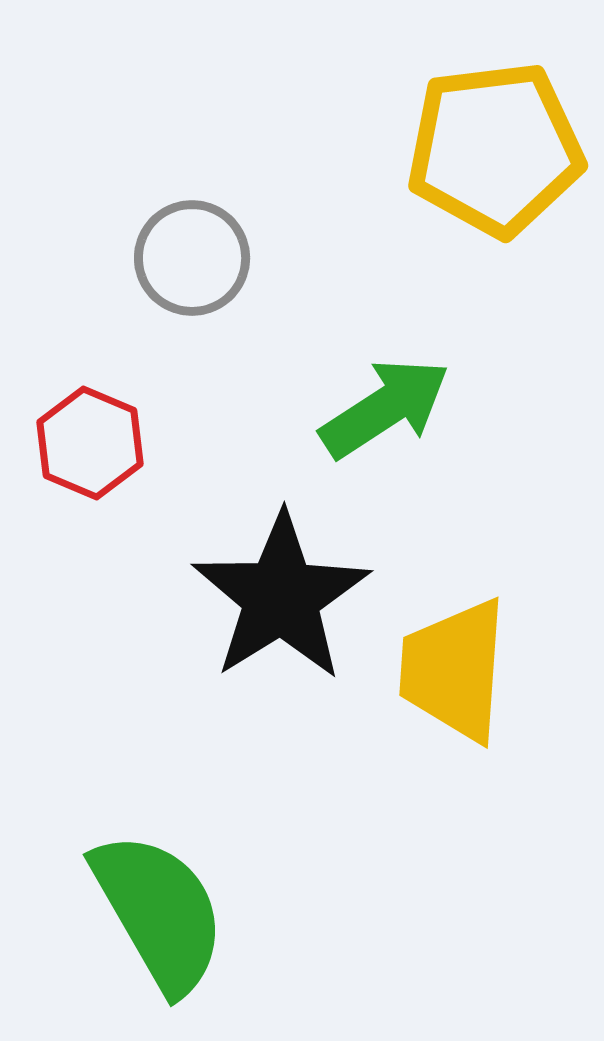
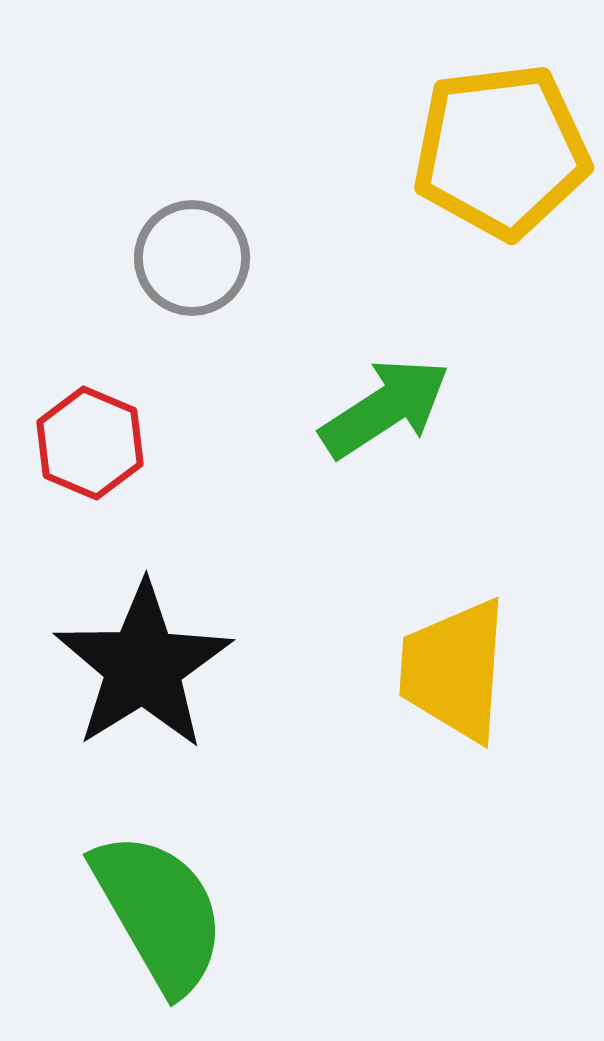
yellow pentagon: moved 6 px right, 2 px down
black star: moved 138 px left, 69 px down
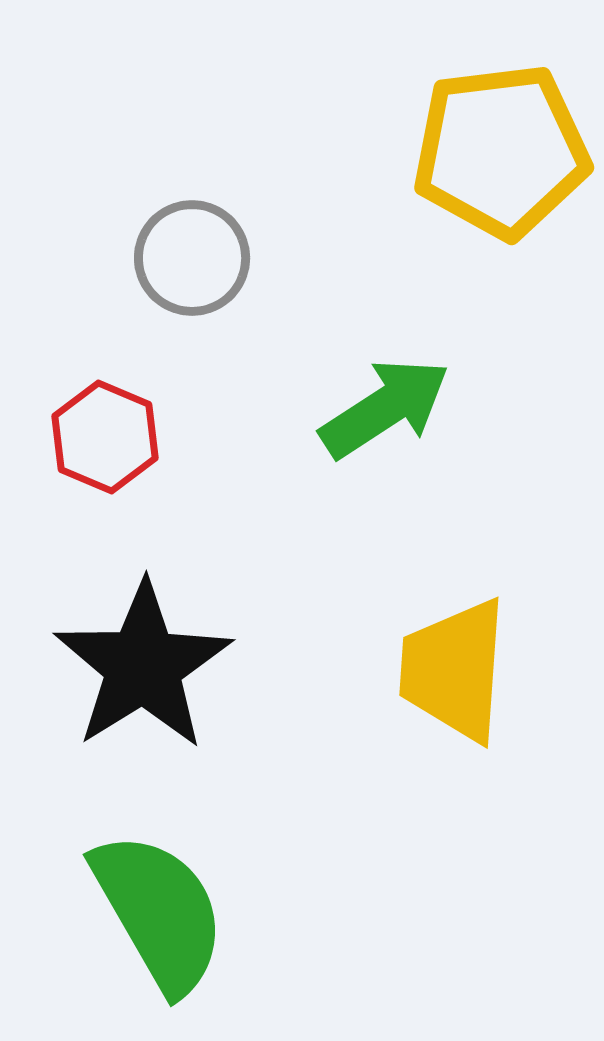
red hexagon: moved 15 px right, 6 px up
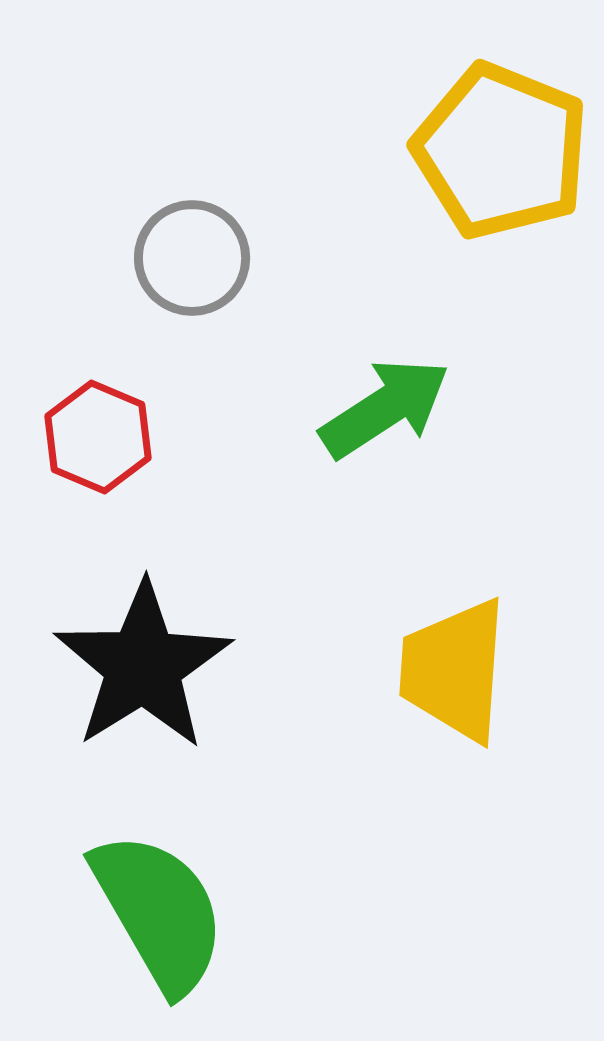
yellow pentagon: rotated 29 degrees clockwise
red hexagon: moved 7 px left
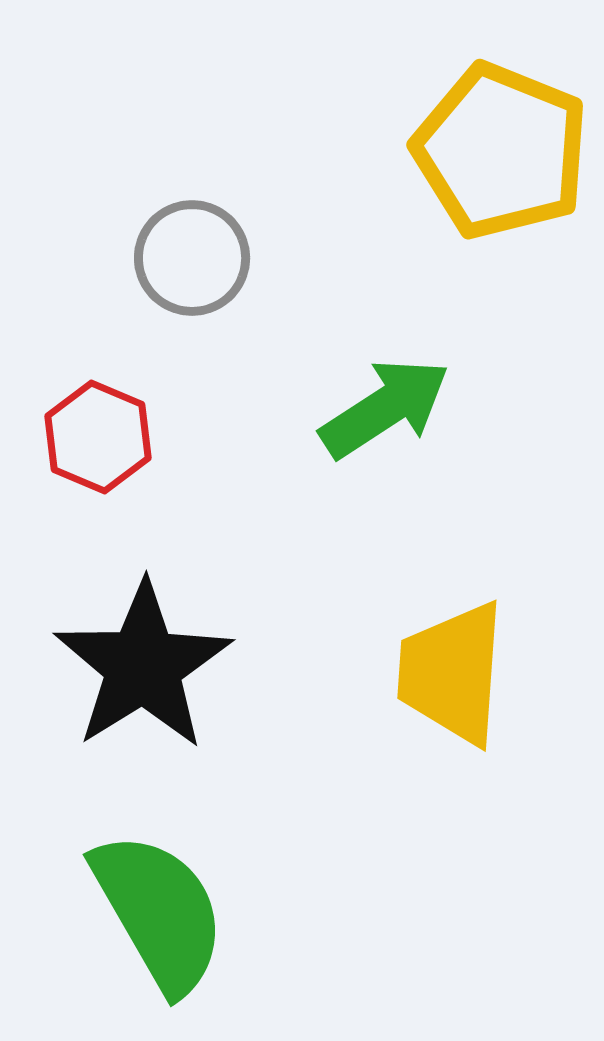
yellow trapezoid: moved 2 px left, 3 px down
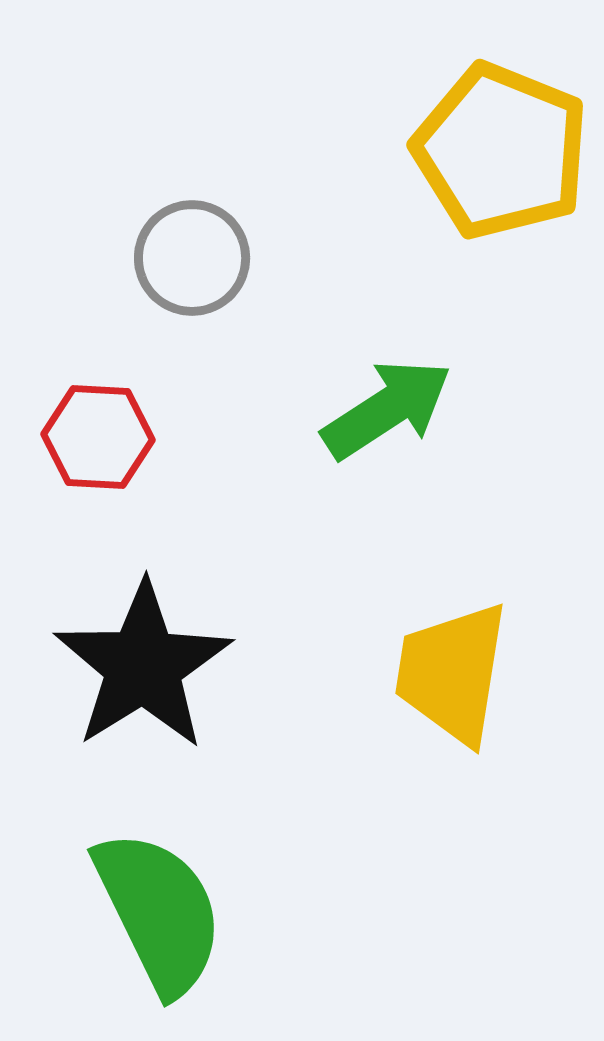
green arrow: moved 2 px right, 1 px down
red hexagon: rotated 20 degrees counterclockwise
yellow trapezoid: rotated 5 degrees clockwise
green semicircle: rotated 4 degrees clockwise
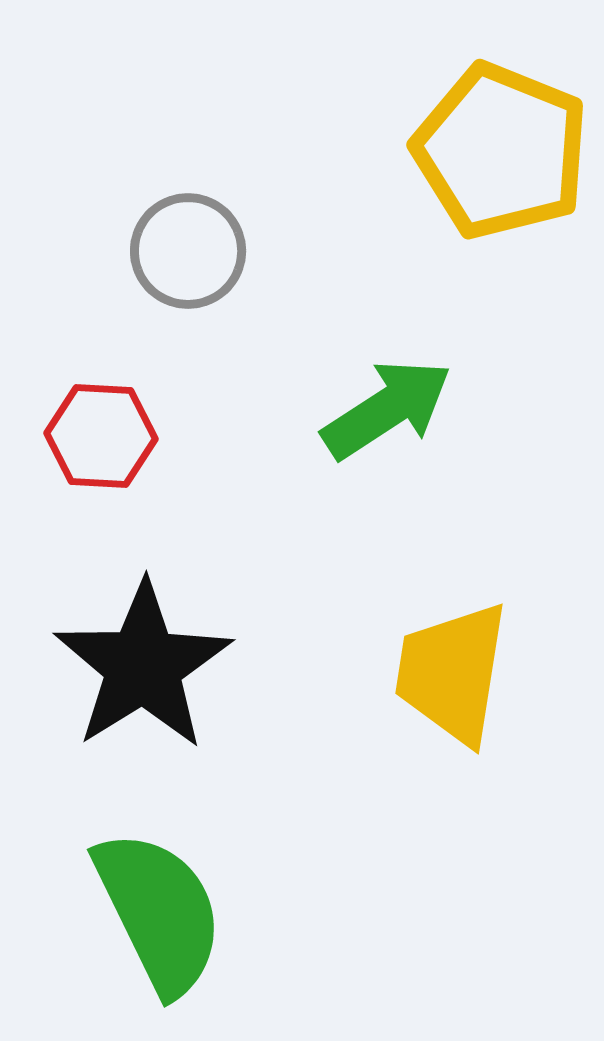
gray circle: moved 4 px left, 7 px up
red hexagon: moved 3 px right, 1 px up
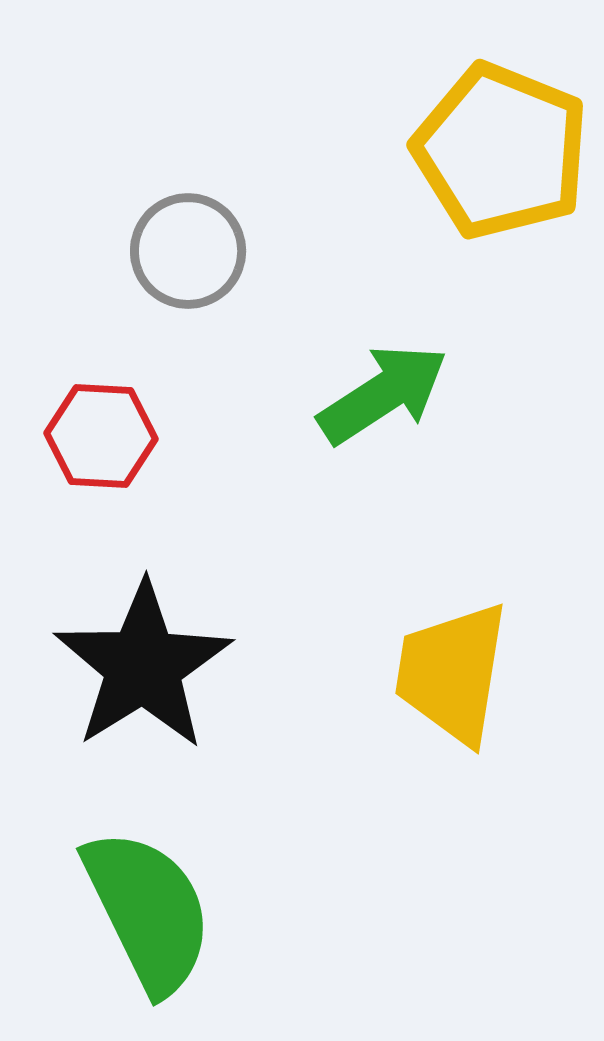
green arrow: moved 4 px left, 15 px up
green semicircle: moved 11 px left, 1 px up
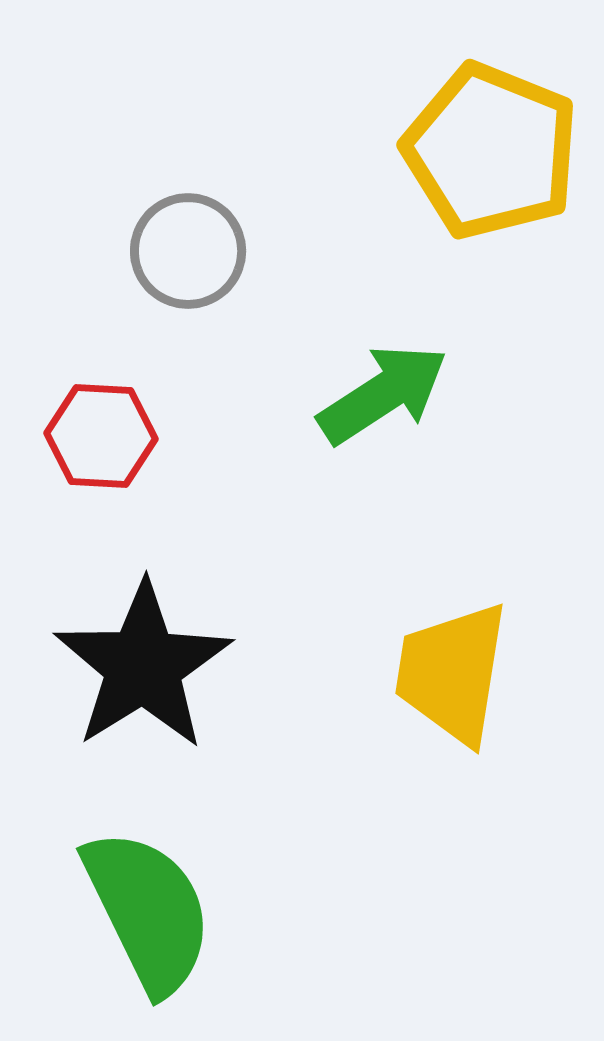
yellow pentagon: moved 10 px left
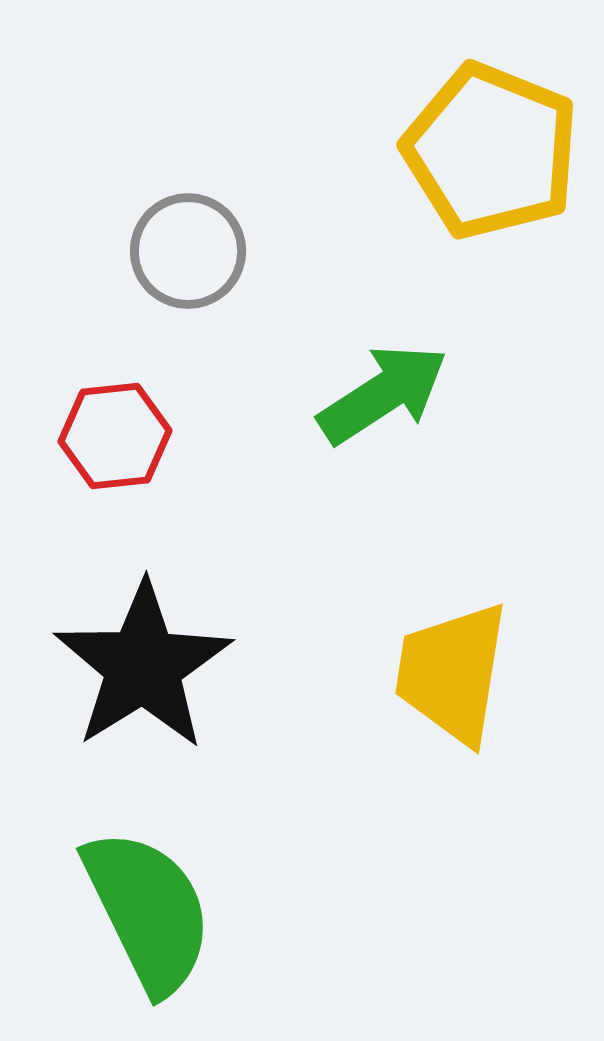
red hexagon: moved 14 px right; rotated 9 degrees counterclockwise
